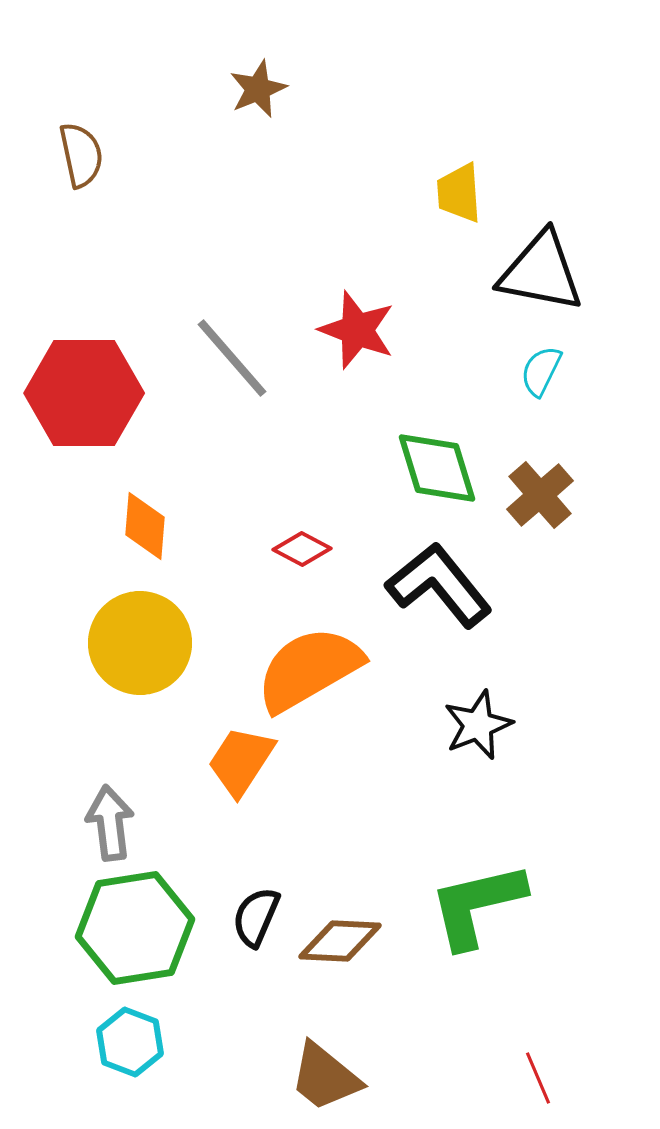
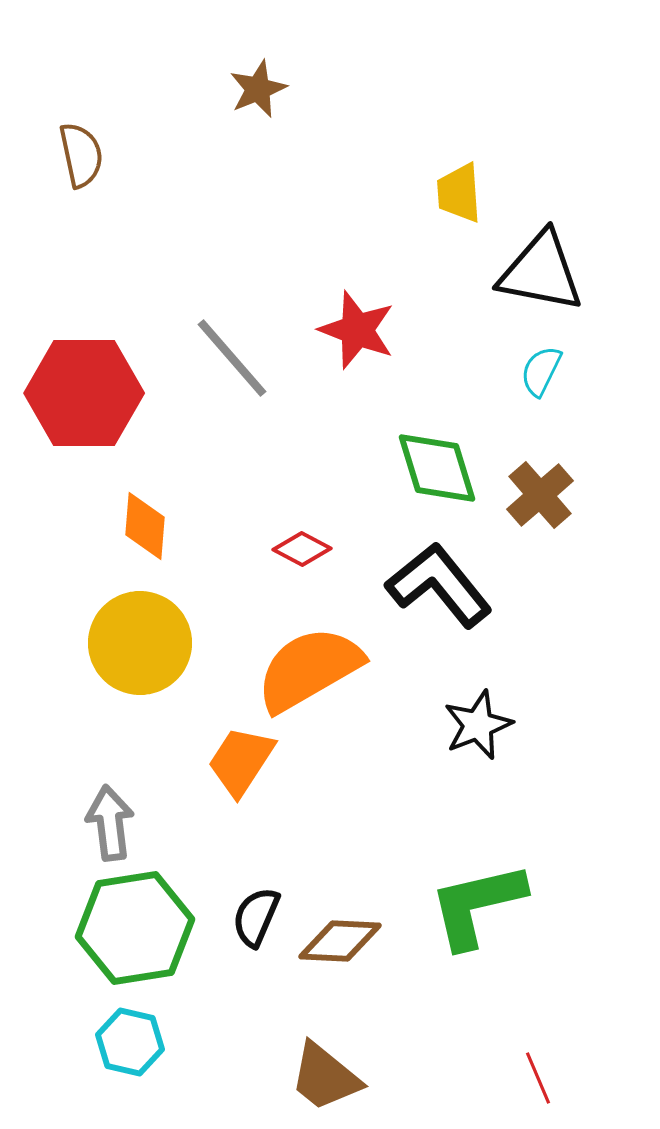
cyan hexagon: rotated 8 degrees counterclockwise
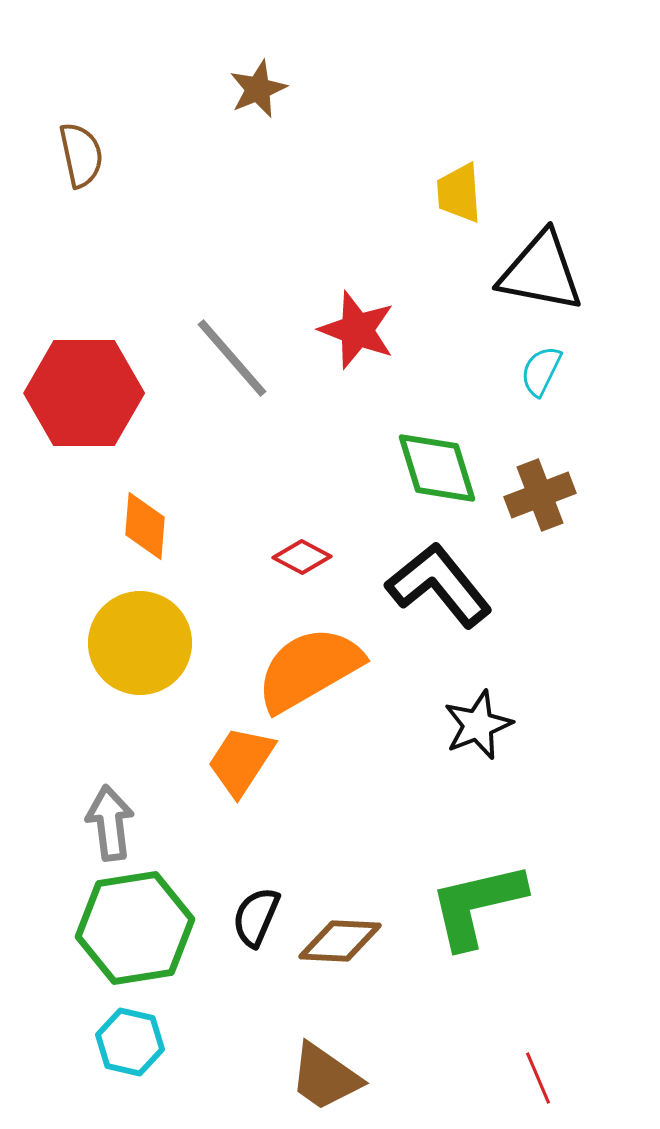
brown cross: rotated 20 degrees clockwise
red diamond: moved 8 px down
brown trapezoid: rotated 4 degrees counterclockwise
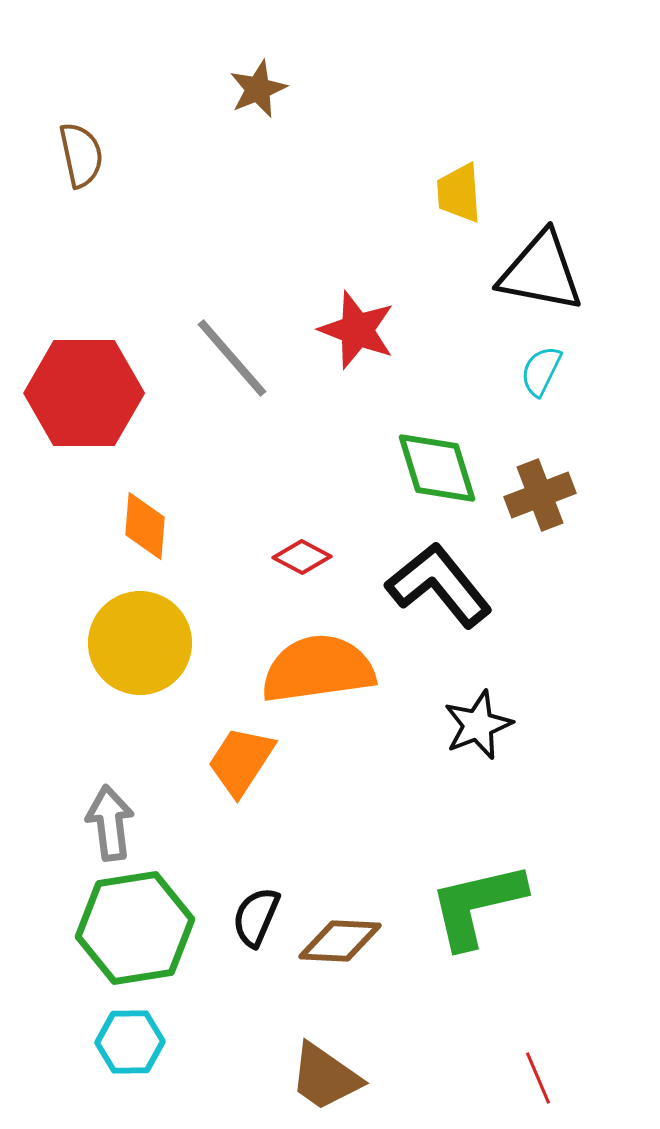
orange semicircle: moved 9 px right; rotated 22 degrees clockwise
cyan hexagon: rotated 14 degrees counterclockwise
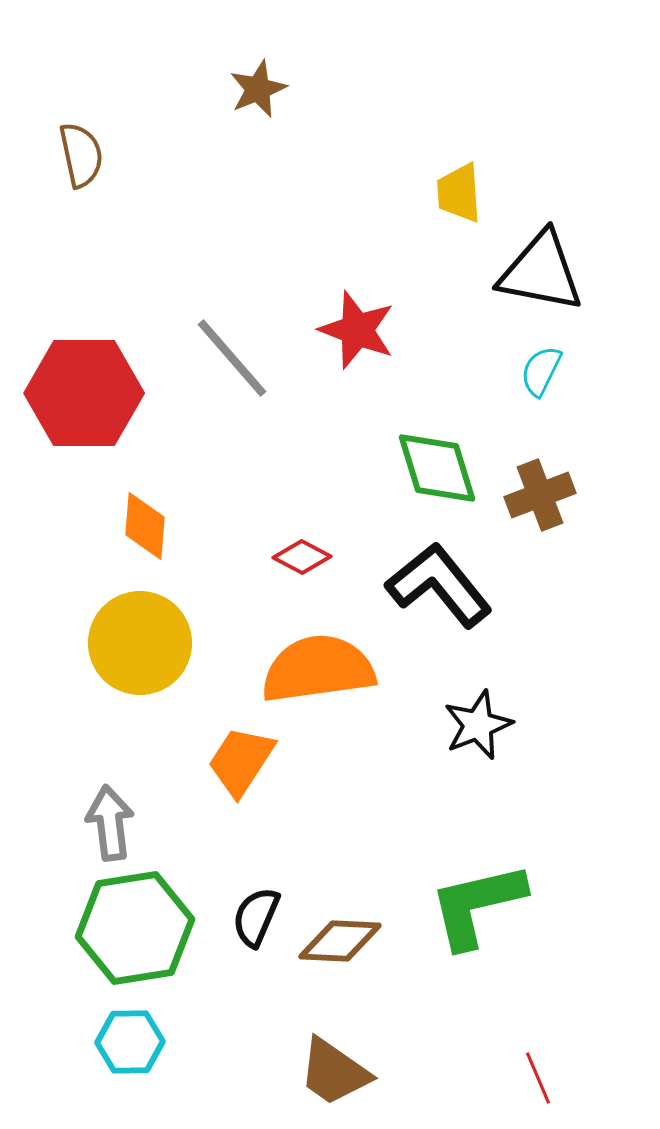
brown trapezoid: moved 9 px right, 5 px up
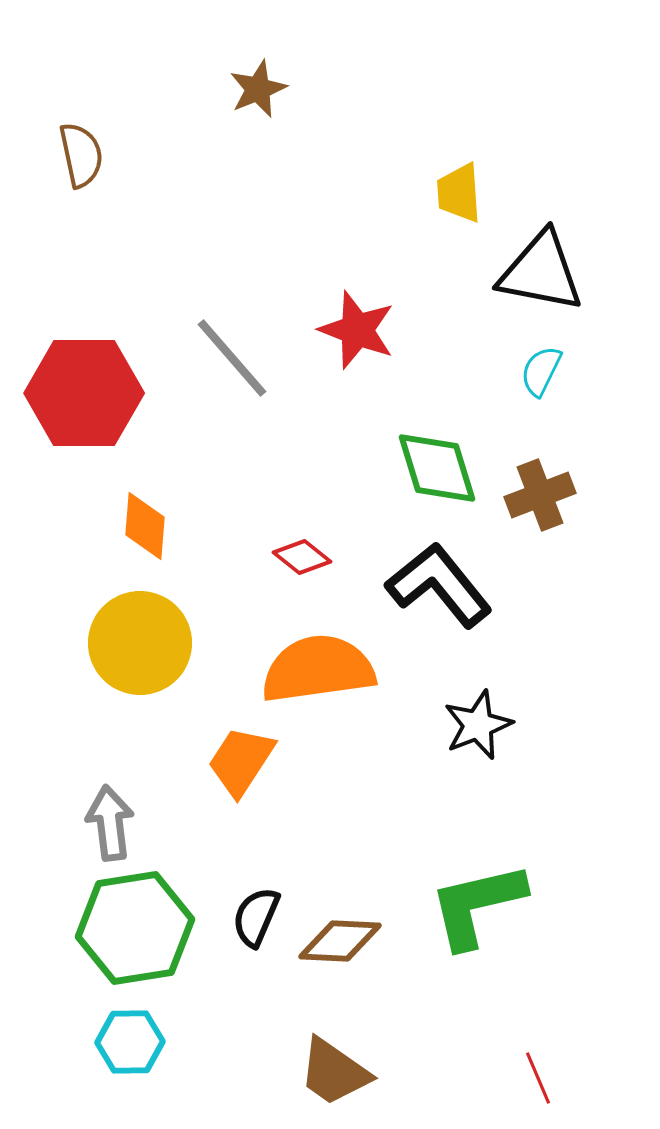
red diamond: rotated 10 degrees clockwise
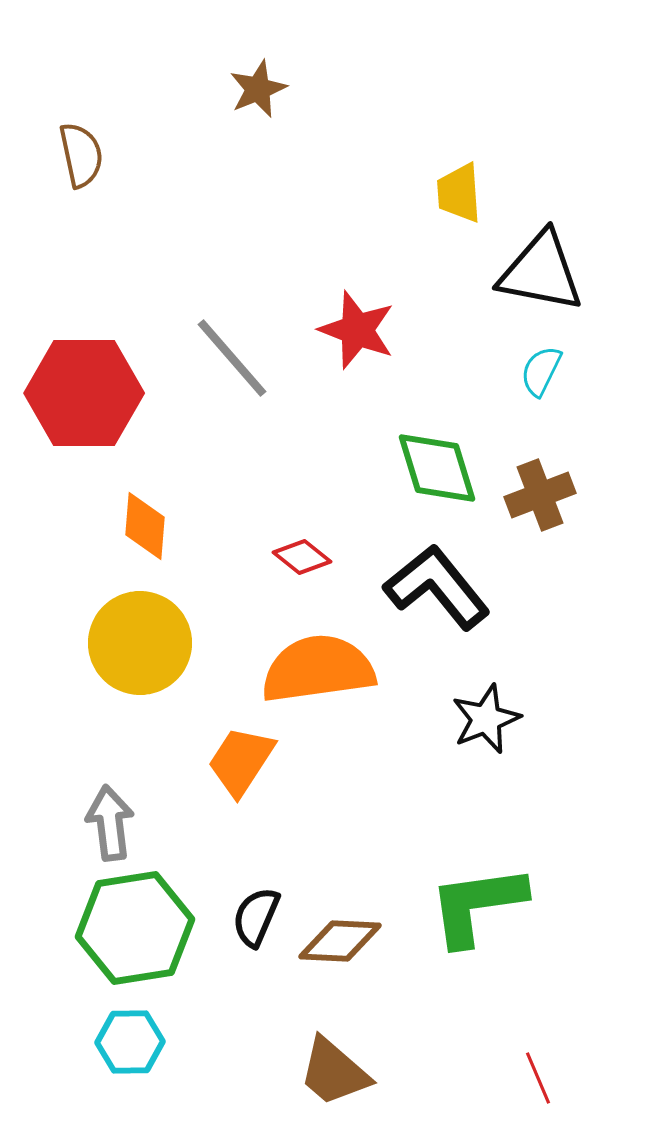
black L-shape: moved 2 px left, 2 px down
black star: moved 8 px right, 6 px up
green L-shape: rotated 5 degrees clockwise
brown trapezoid: rotated 6 degrees clockwise
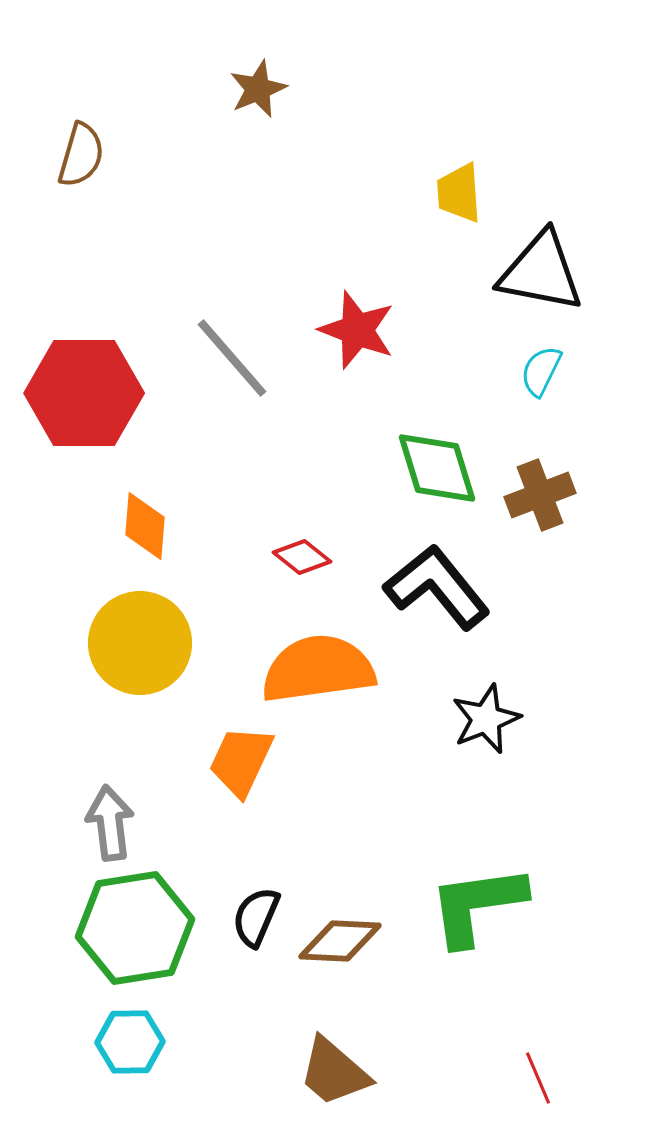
brown semicircle: rotated 28 degrees clockwise
orange trapezoid: rotated 8 degrees counterclockwise
